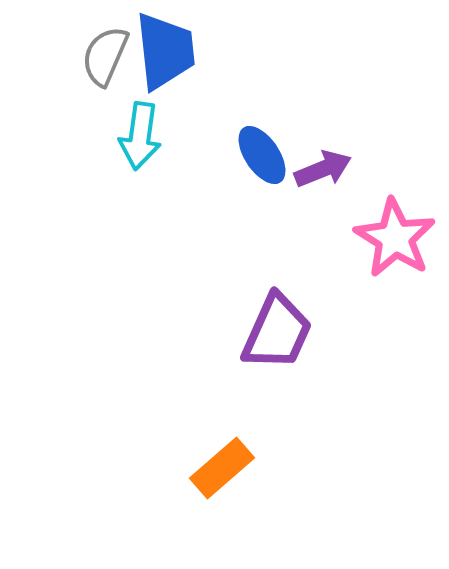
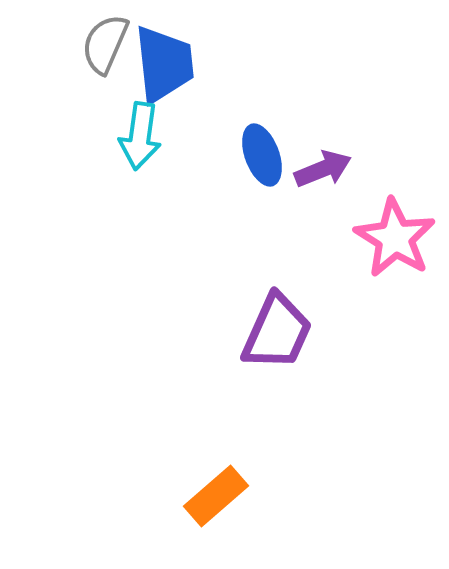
blue trapezoid: moved 1 px left, 13 px down
gray semicircle: moved 12 px up
blue ellipse: rotated 14 degrees clockwise
orange rectangle: moved 6 px left, 28 px down
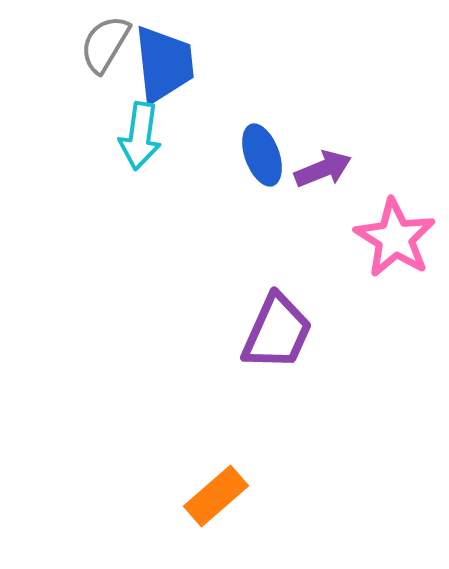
gray semicircle: rotated 8 degrees clockwise
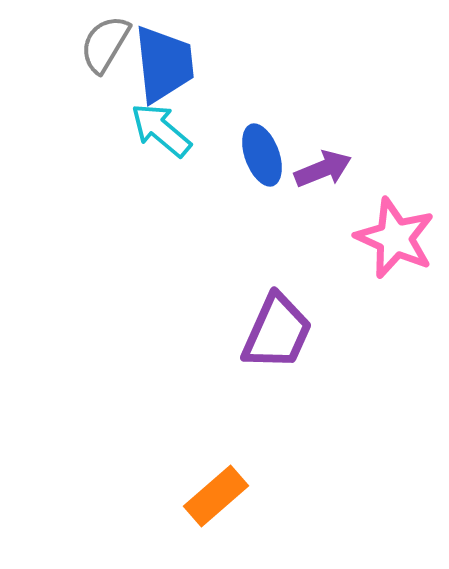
cyan arrow: moved 21 px right, 6 px up; rotated 122 degrees clockwise
pink star: rotated 8 degrees counterclockwise
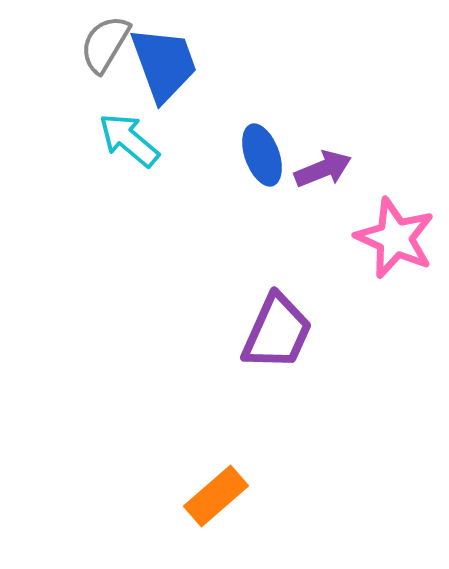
blue trapezoid: rotated 14 degrees counterclockwise
cyan arrow: moved 32 px left, 10 px down
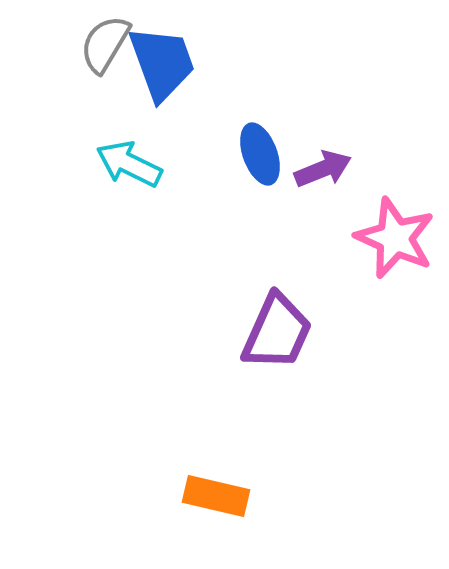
blue trapezoid: moved 2 px left, 1 px up
cyan arrow: moved 24 px down; rotated 14 degrees counterclockwise
blue ellipse: moved 2 px left, 1 px up
orange rectangle: rotated 54 degrees clockwise
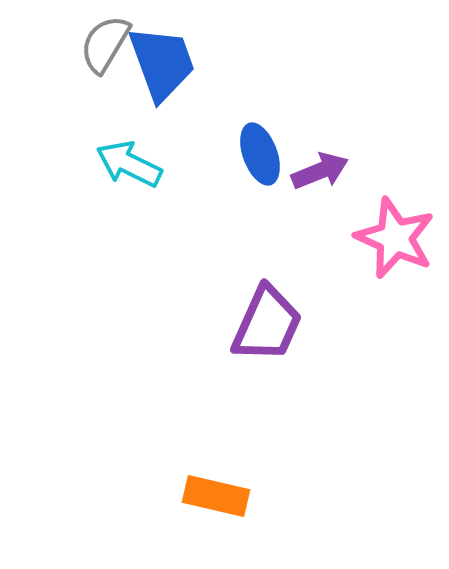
purple arrow: moved 3 px left, 2 px down
purple trapezoid: moved 10 px left, 8 px up
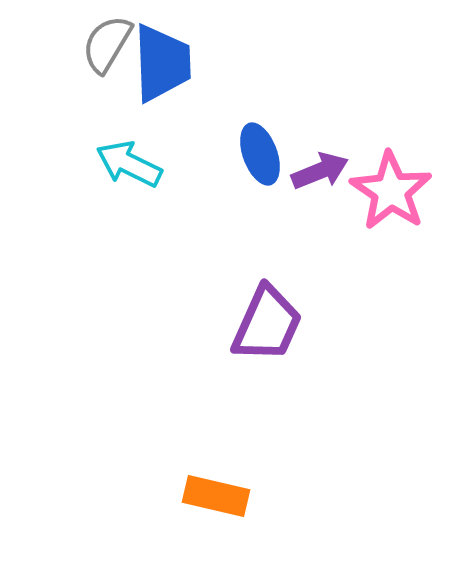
gray semicircle: moved 2 px right
blue trapezoid: rotated 18 degrees clockwise
pink star: moved 4 px left, 47 px up; rotated 10 degrees clockwise
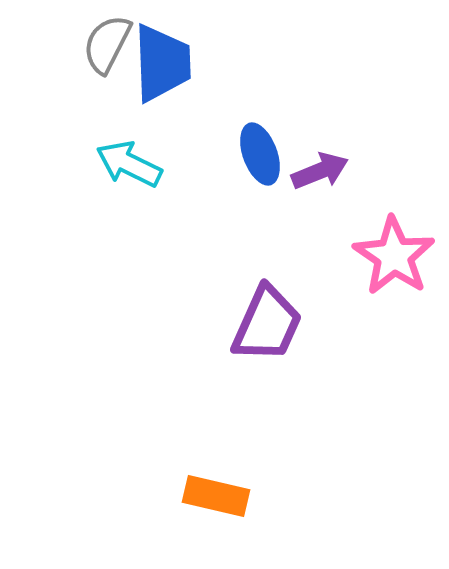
gray semicircle: rotated 4 degrees counterclockwise
pink star: moved 3 px right, 65 px down
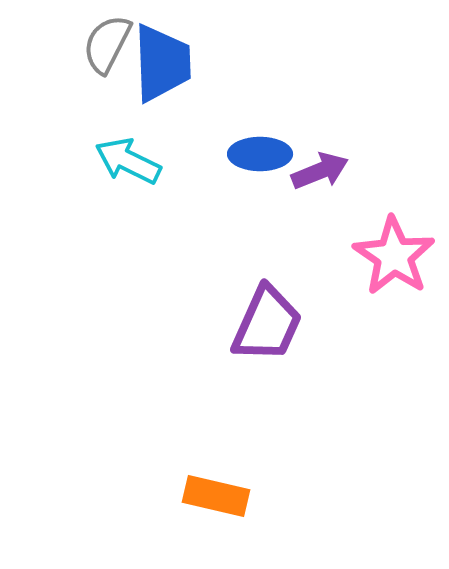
blue ellipse: rotated 70 degrees counterclockwise
cyan arrow: moved 1 px left, 3 px up
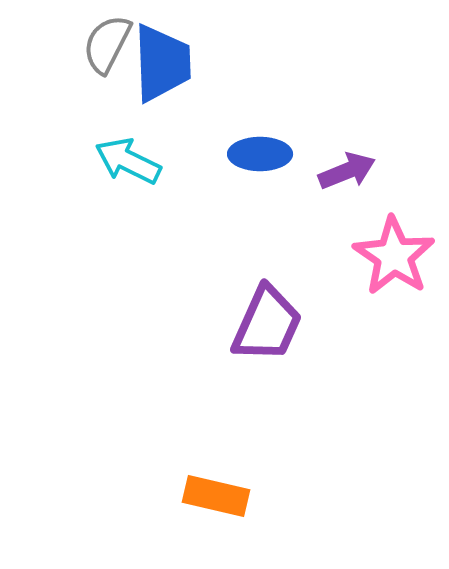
purple arrow: moved 27 px right
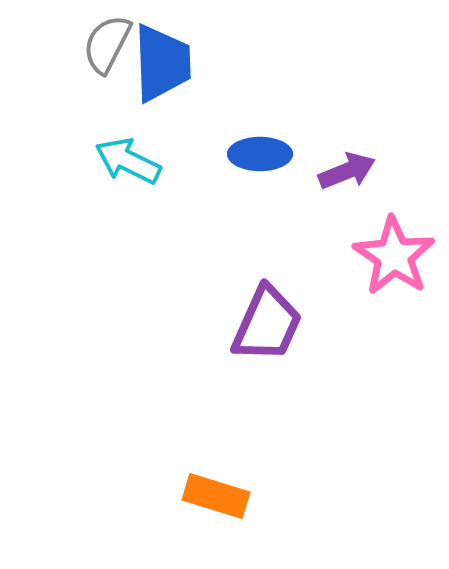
orange rectangle: rotated 4 degrees clockwise
